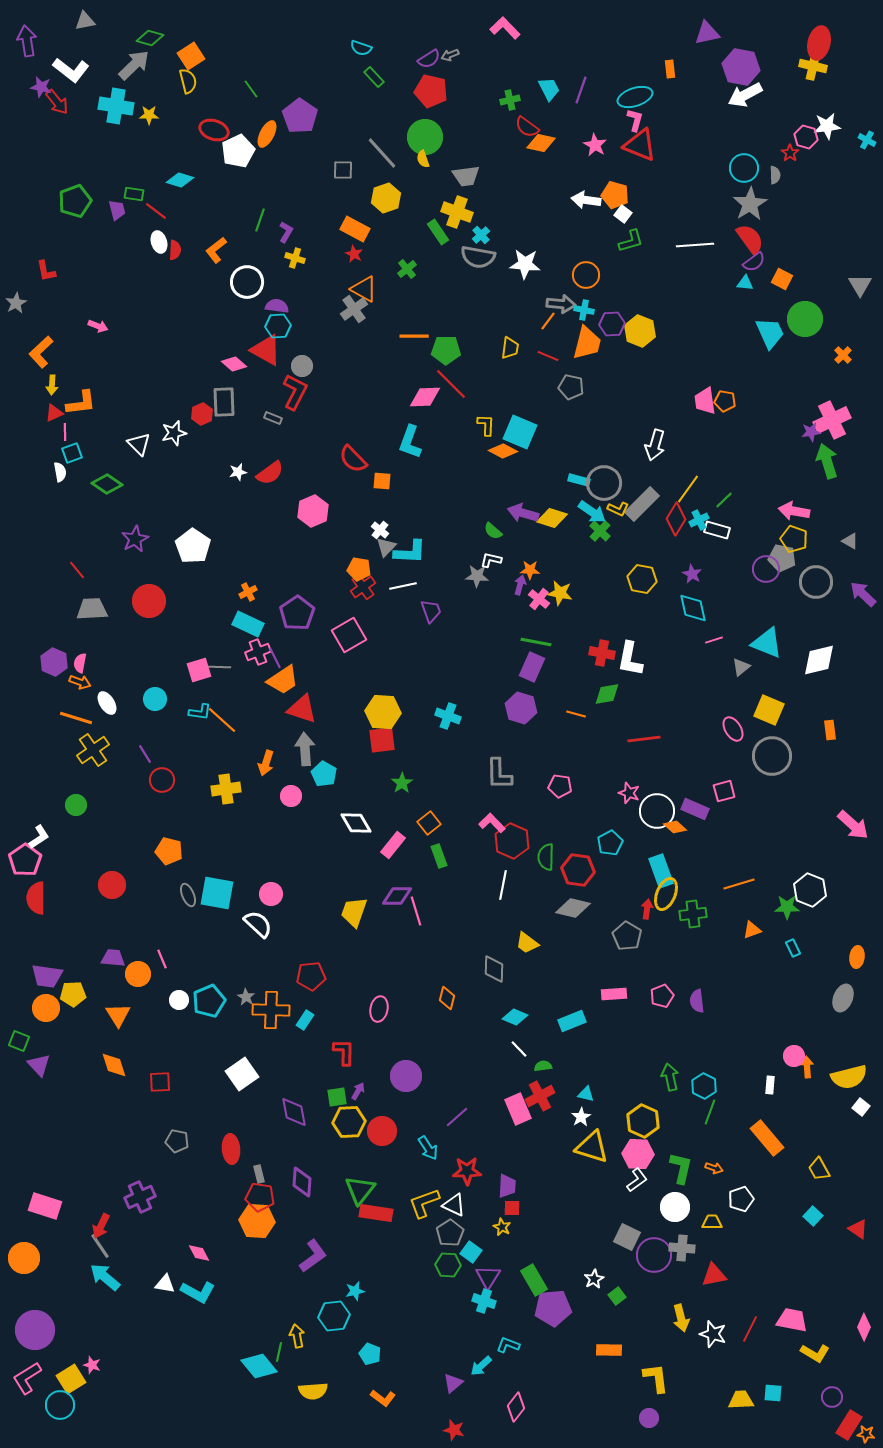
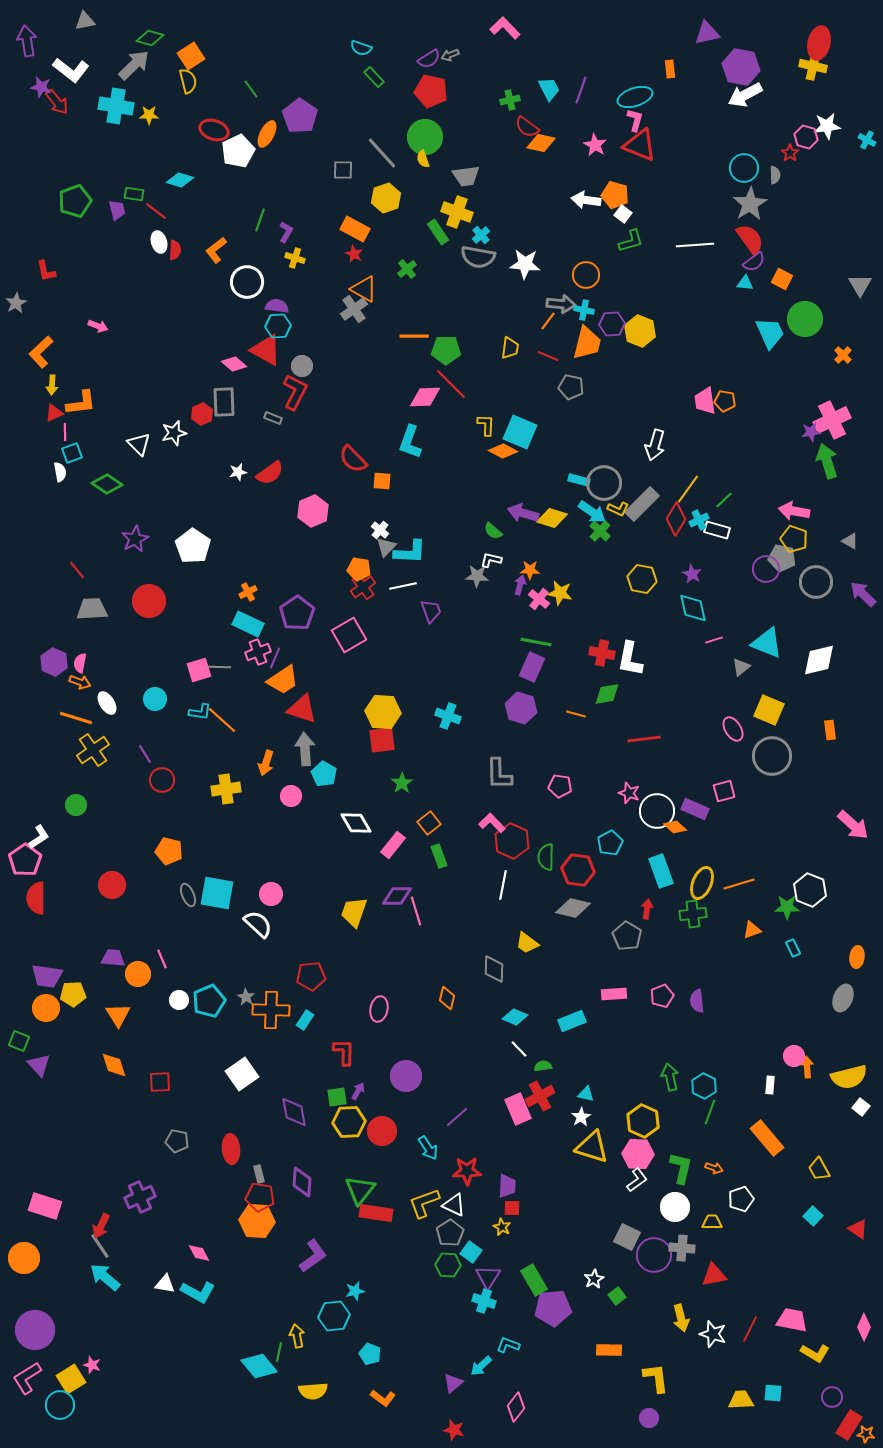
purple line at (275, 658): rotated 50 degrees clockwise
yellow ellipse at (666, 894): moved 36 px right, 11 px up
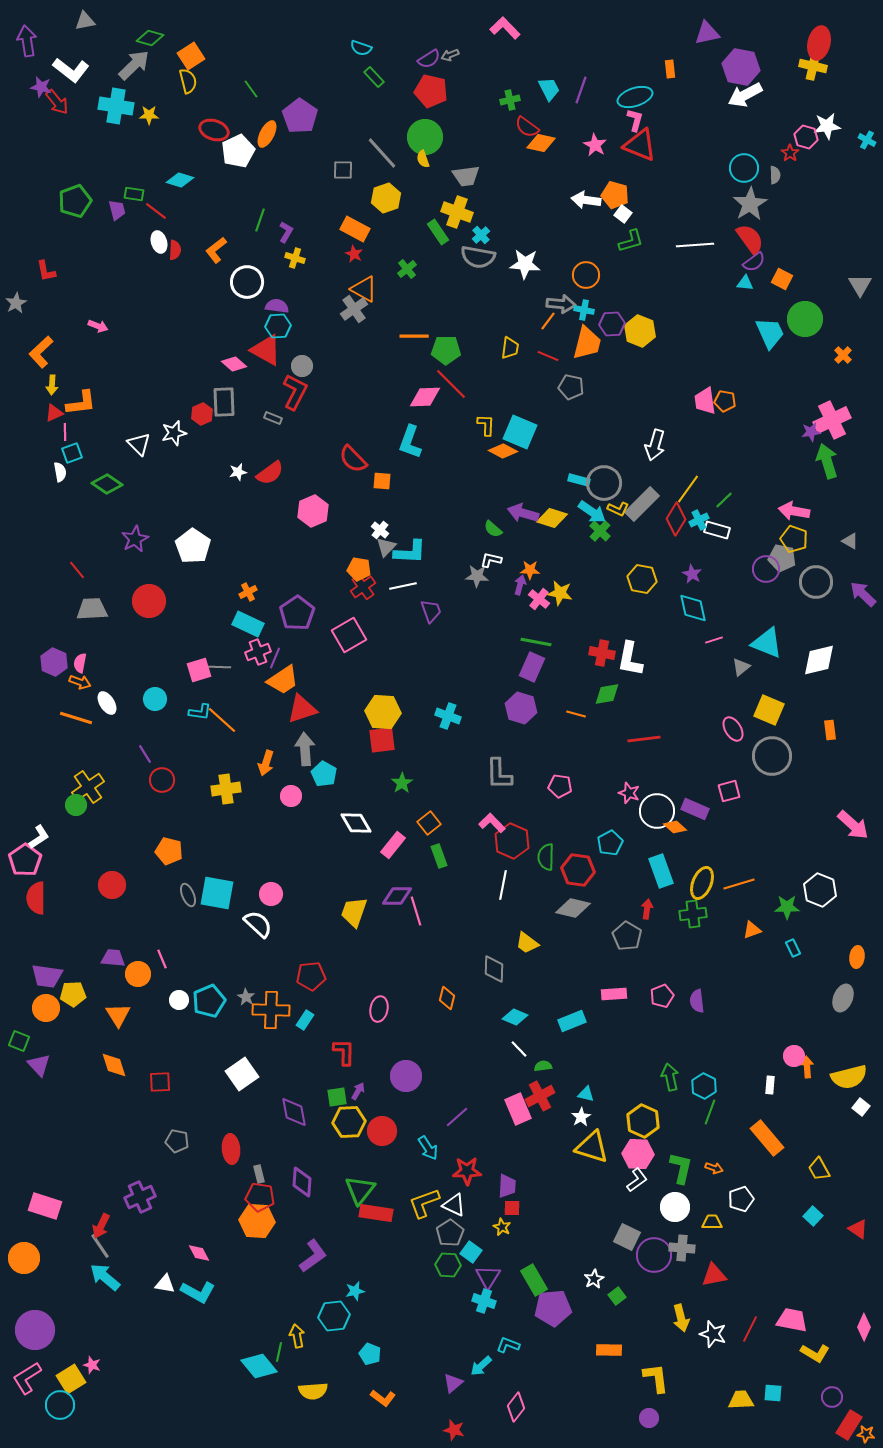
green semicircle at (493, 531): moved 2 px up
red triangle at (302, 709): rotated 36 degrees counterclockwise
yellow cross at (93, 750): moved 5 px left, 37 px down
pink square at (724, 791): moved 5 px right
white hexagon at (810, 890): moved 10 px right
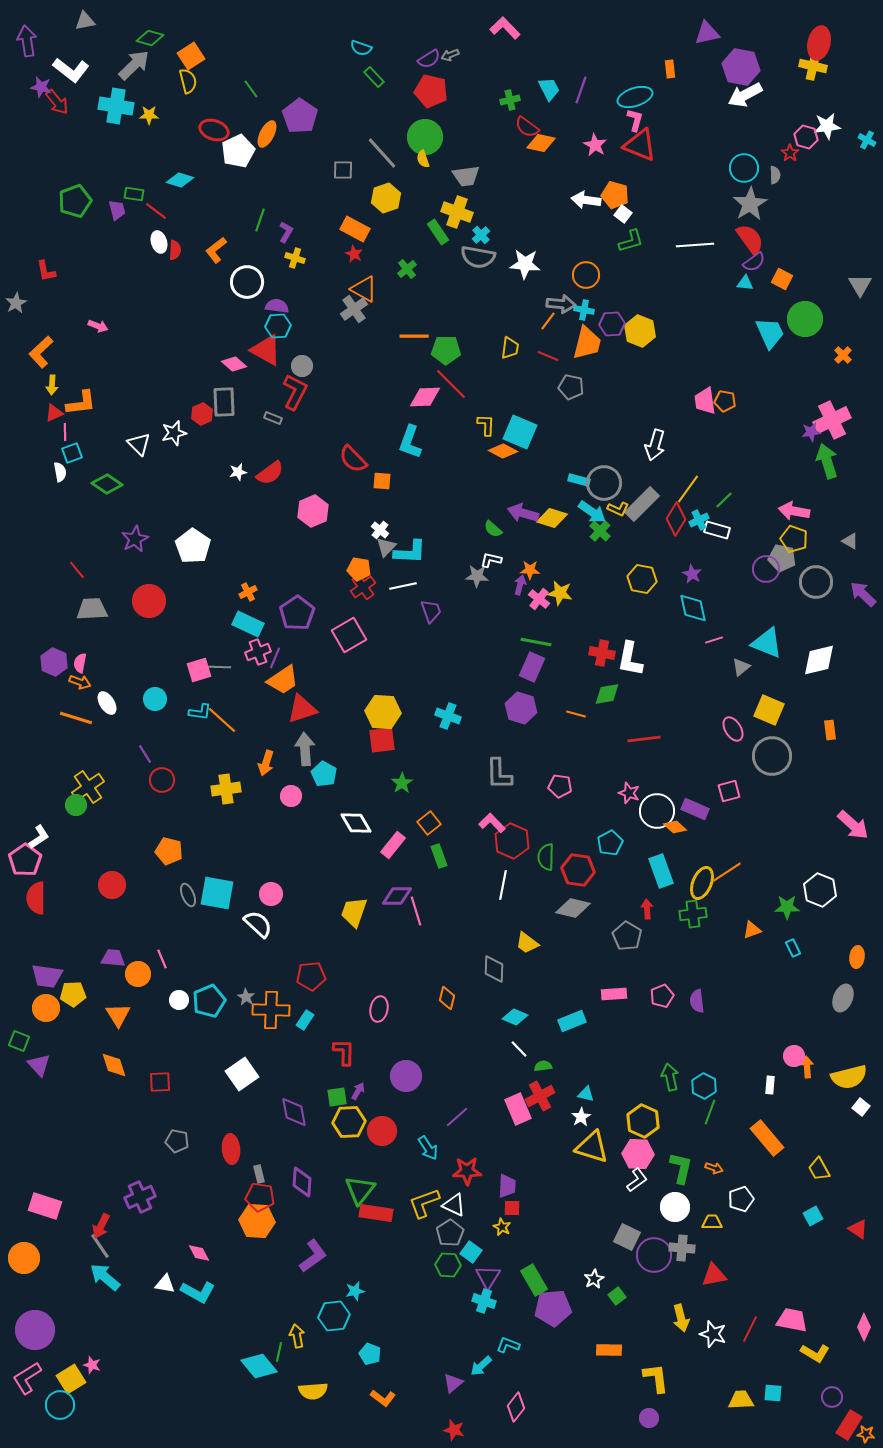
orange line at (739, 884): moved 12 px left, 12 px up; rotated 16 degrees counterclockwise
red arrow at (647, 909): rotated 12 degrees counterclockwise
cyan square at (813, 1216): rotated 18 degrees clockwise
